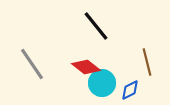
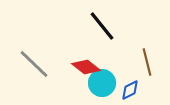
black line: moved 6 px right
gray line: moved 2 px right; rotated 12 degrees counterclockwise
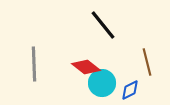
black line: moved 1 px right, 1 px up
gray line: rotated 44 degrees clockwise
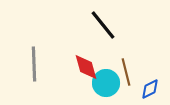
brown line: moved 21 px left, 10 px down
red diamond: rotated 36 degrees clockwise
cyan circle: moved 4 px right
blue diamond: moved 20 px right, 1 px up
